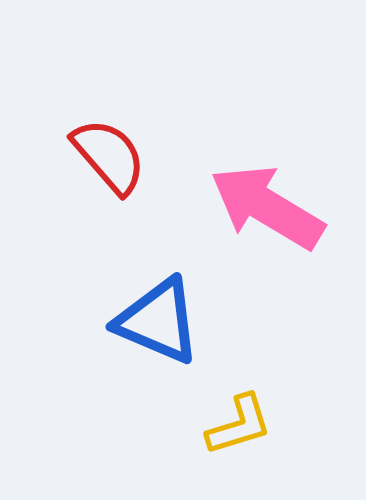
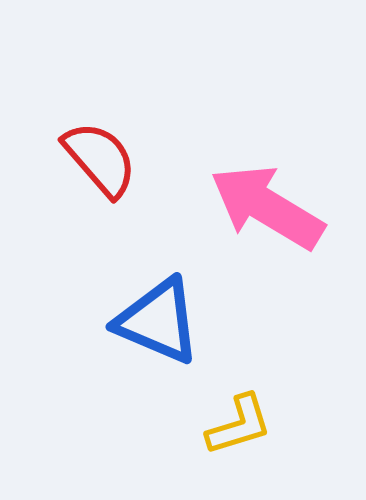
red semicircle: moved 9 px left, 3 px down
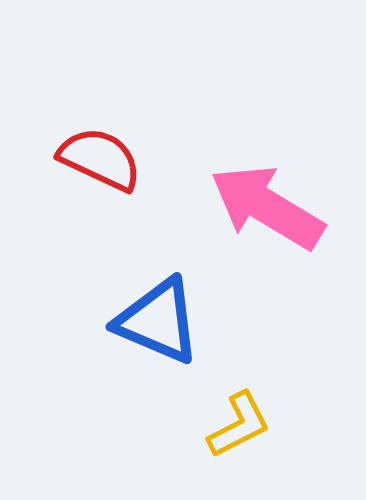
red semicircle: rotated 24 degrees counterclockwise
yellow L-shape: rotated 10 degrees counterclockwise
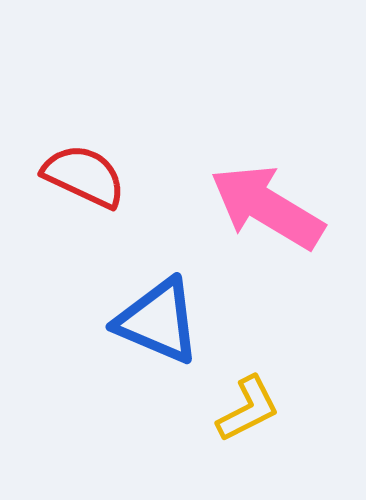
red semicircle: moved 16 px left, 17 px down
yellow L-shape: moved 9 px right, 16 px up
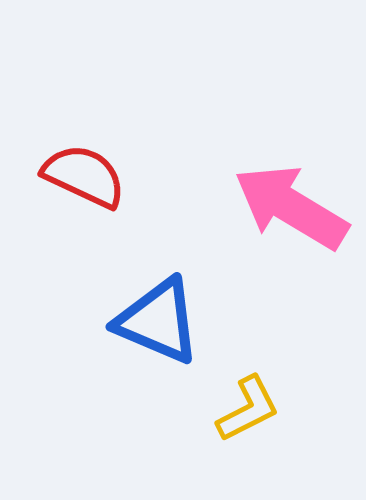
pink arrow: moved 24 px right
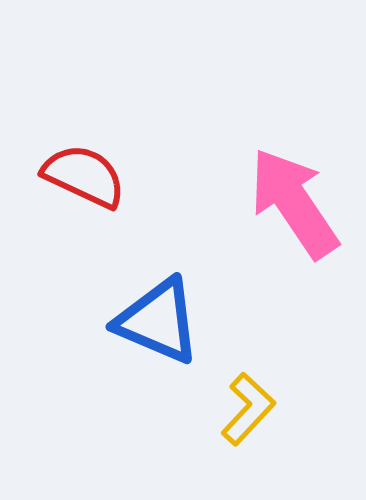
pink arrow: moved 3 px right, 4 px up; rotated 25 degrees clockwise
yellow L-shape: rotated 20 degrees counterclockwise
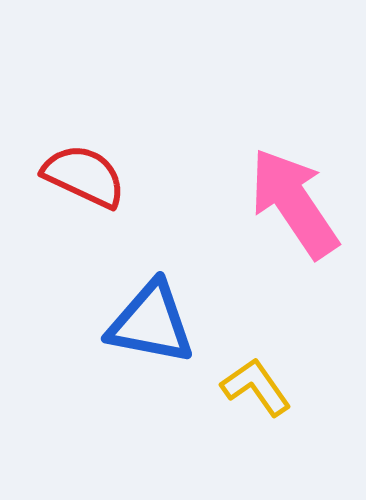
blue triangle: moved 7 px left, 2 px down; rotated 12 degrees counterclockwise
yellow L-shape: moved 8 px right, 22 px up; rotated 78 degrees counterclockwise
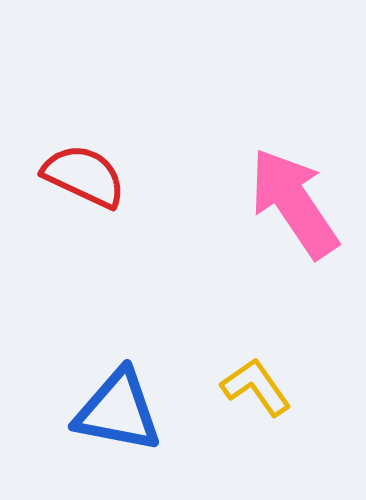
blue triangle: moved 33 px left, 88 px down
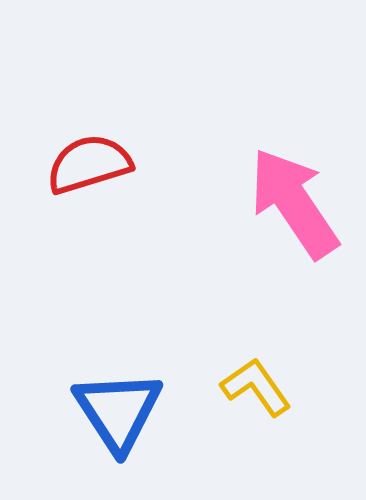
red semicircle: moved 5 px right, 12 px up; rotated 42 degrees counterclockwise
blue triangle: rotated 46 degrees clockwise
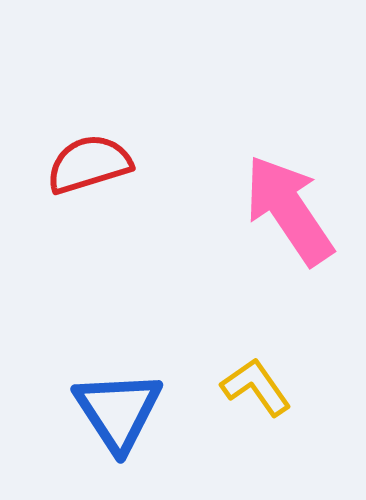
pink arrow: moved 5 px left, 7 px down
